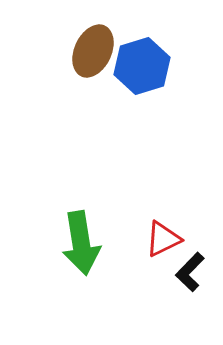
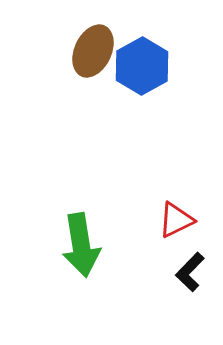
blue hexagon: rotated 12 degrees counterclockwise
red triangle: moved 13 px right, 19 px up
green arrow: moved 2 px down
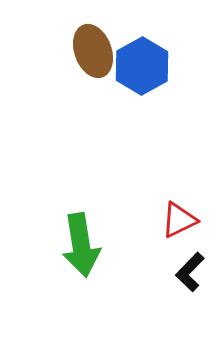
brown ellipse: rotated 45 degrees counterclockwise
red triangle: moved 3 px right
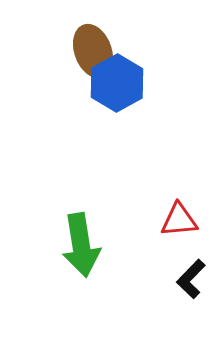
blue hexagon: moved 25 px left, 17 px down
red triangle: rotated 21 degrees clockwise
black L-shape: moved 1 px right, 7 px down
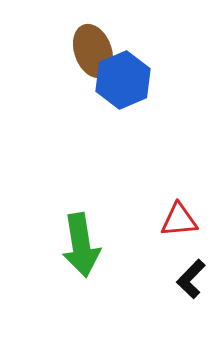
blue hexagon: moved 6 px right, 3 px up; rotated 6 degrees clockwise
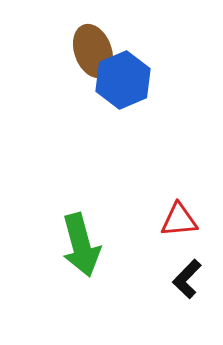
green arrow: rotated 6 degrees counterclockwise
black L-shape: moved 4 px left
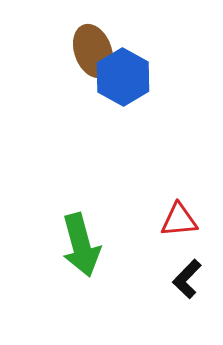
blue hexagon: moved 3 px up; rotated 8 degrees counterclockwise
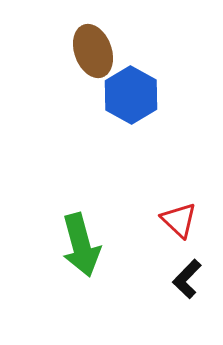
blue hexagon: moved 8 px right, 18 px down
red triangle: rotated 48 degrees clockwise
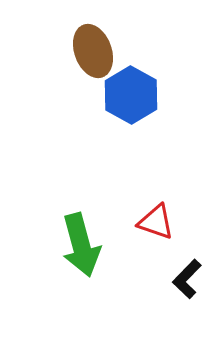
red triangle: moved 23 px left, 2 px down; rotated 24 degrees counterclockwise
